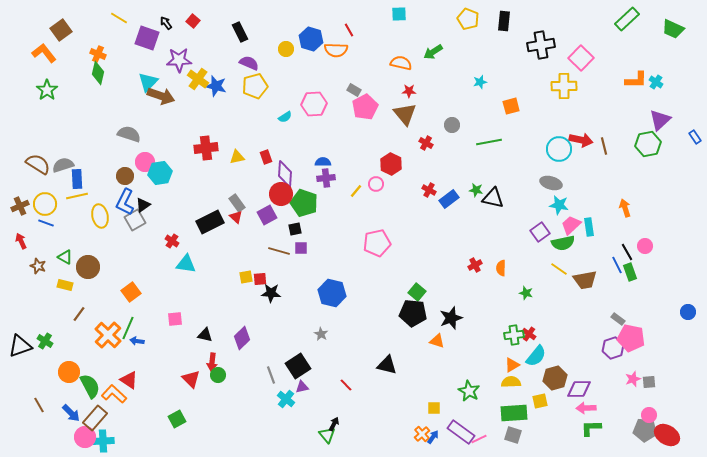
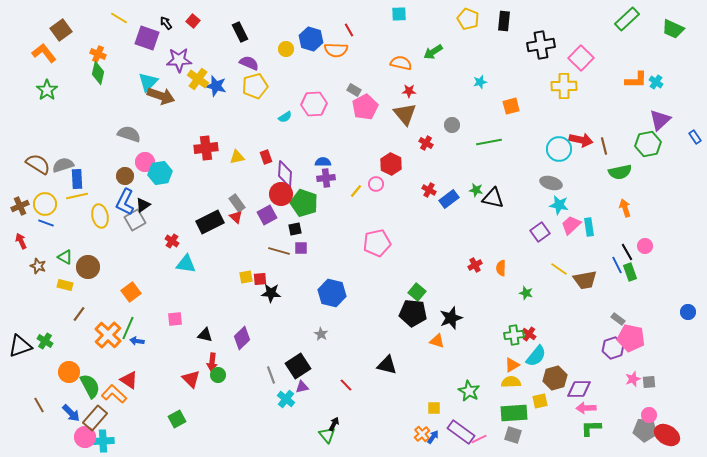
green semicircle at (563, 243): moved 57 px right, 71 px up
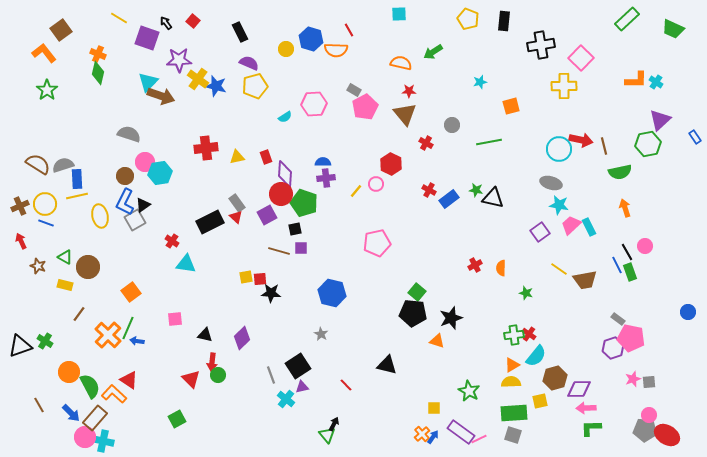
cyan rectangle at (589, 227): rotated 18 degrees counterclockwise
cyan cross at (103, 441): rotated 15 degrees clockwise
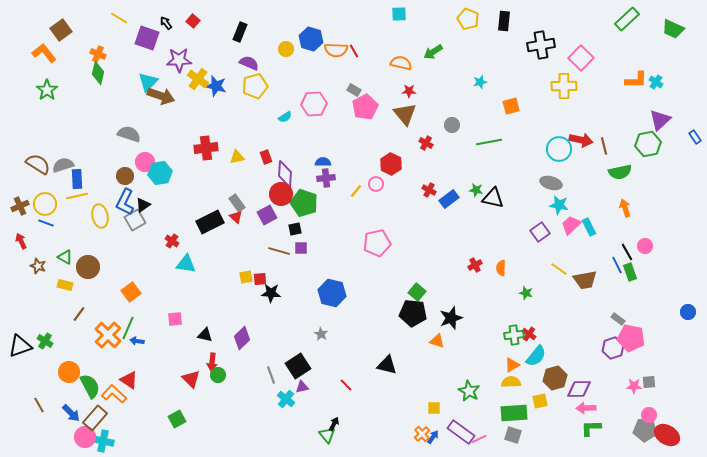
red line at (349, 30): moved 5 px right, 21 px down
black rectangle at (240, 32): rotated 48 degrees clockwise
pink star at (633, 379): moved 1 px right, 7 px down; rotated 21 degrees clockwise
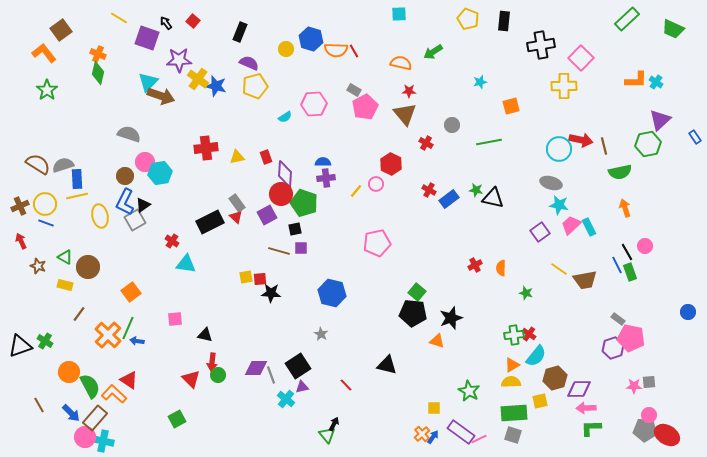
purple diamond at (242, 338): moved 14 px right, 30 px down; rotated 45 degrees clockwise
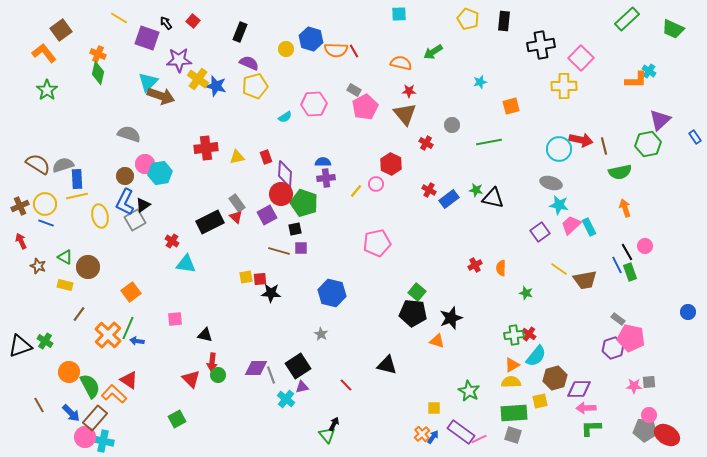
cyan cross at (656, 82): moved 7 px left, 11 px up
pink circle at (145, 162): moved 2 px down
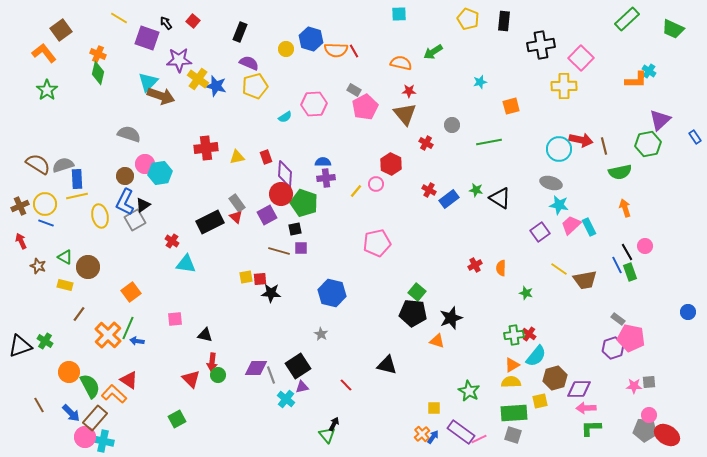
black triangle at (493, 198): moved 7 px right; rotated 20 degrees clockwise
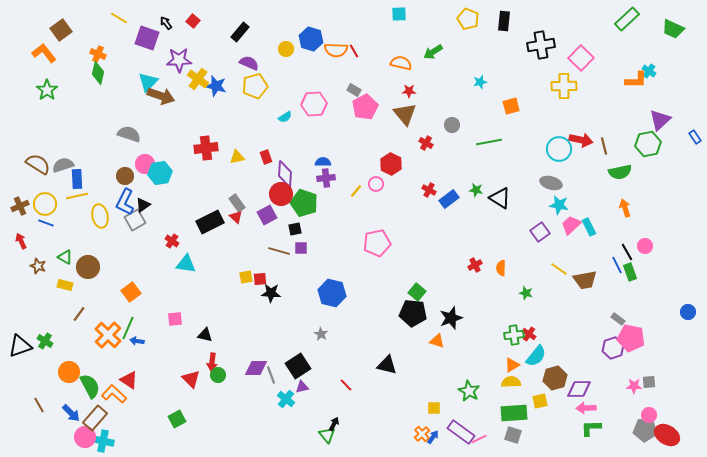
black rectangle at (240, 32): rotated 18 degrees clockwise
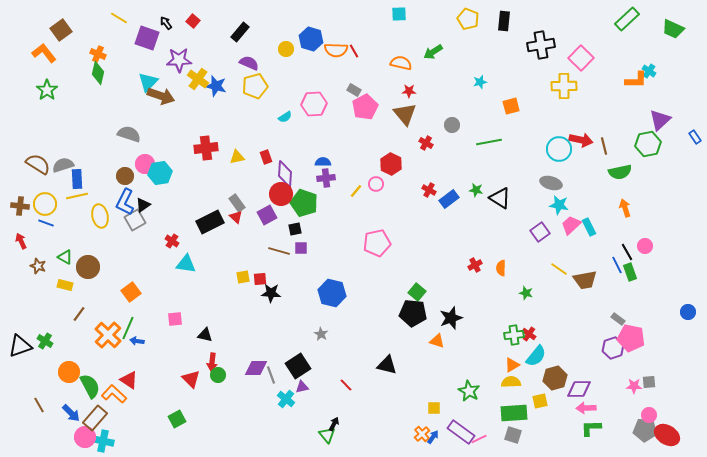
brown cross at (20, 206): rotated 30 degrees clockwise
yellow square at (246, 277): moved 3 px left
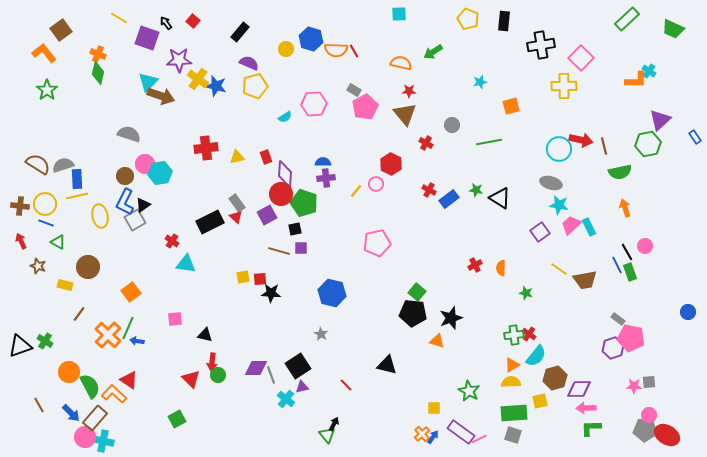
green triangle at (65, 257): moved 7 px left, 15 px up
